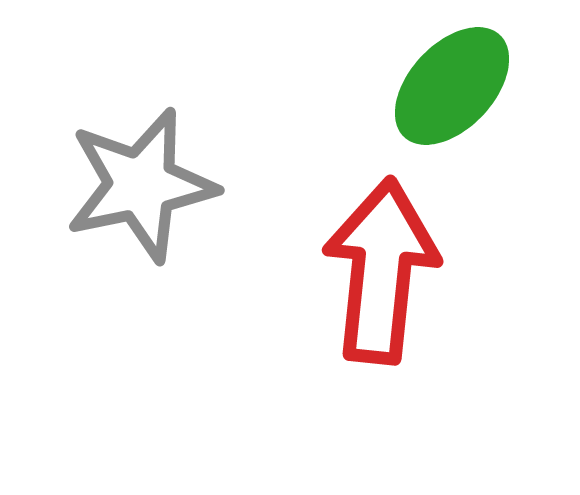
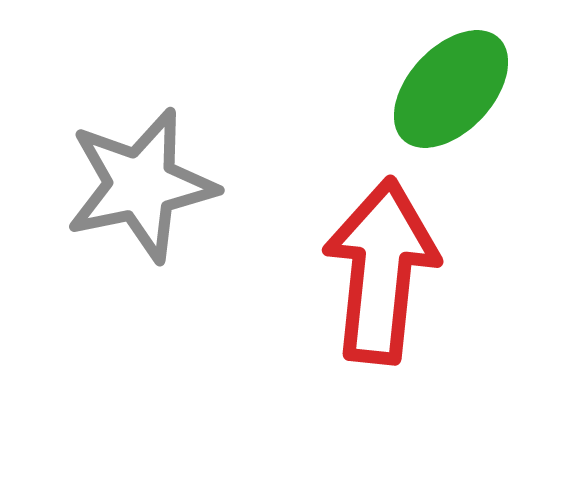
green ellipse: moved 1 px left, 3 px down
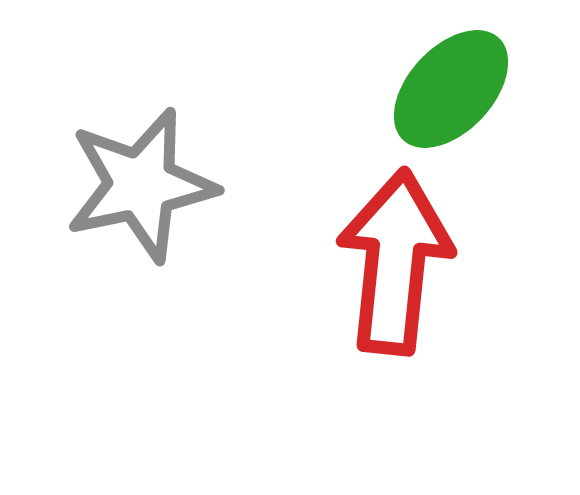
red arrow: moved 14 px right, 9 px up
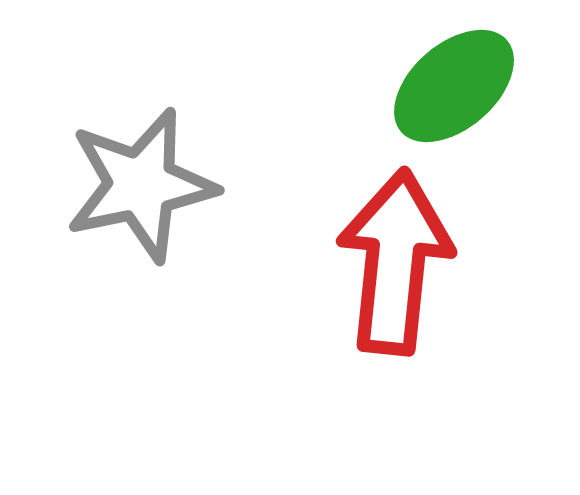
green ellipse: moved 3 px right, 3 px up; rotated 6 degrees clockwise
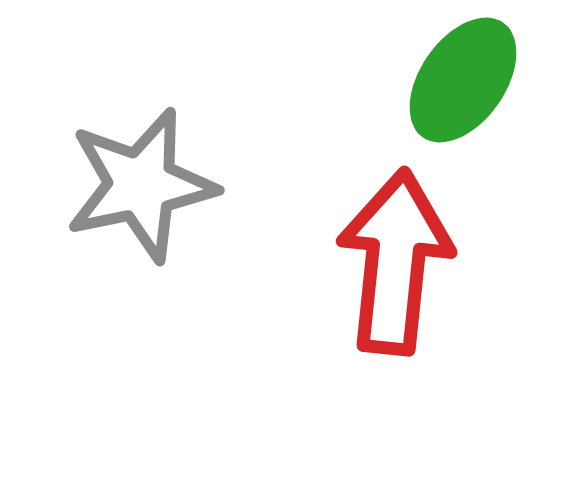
green ellipse: moved 9 px right, 6 px up; rotated 14 degrees counterclockwise
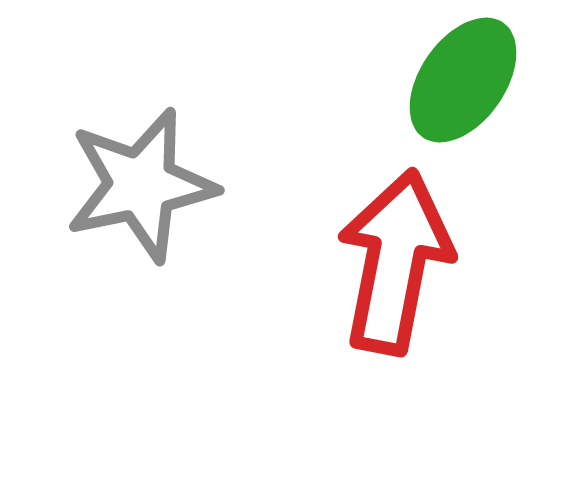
red arrow: rotated 5 degrees clockwise
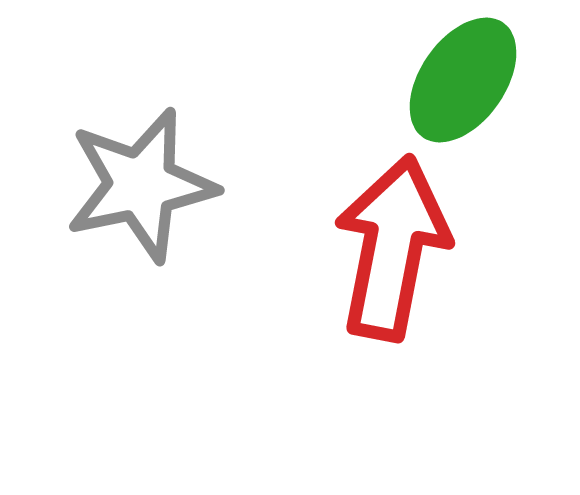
red arrow: moved 3 px left, 14 px up
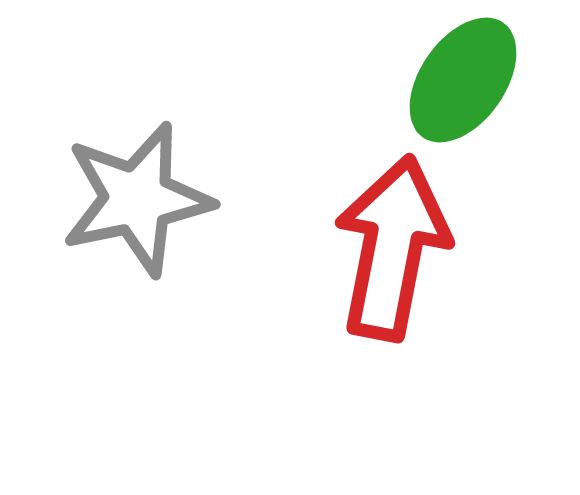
gray star: moved 4 px left, 14 px down
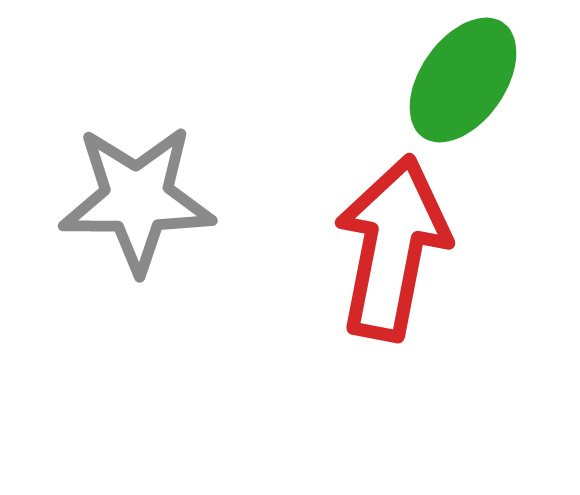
gray star: rotated 12 degrees clockwise
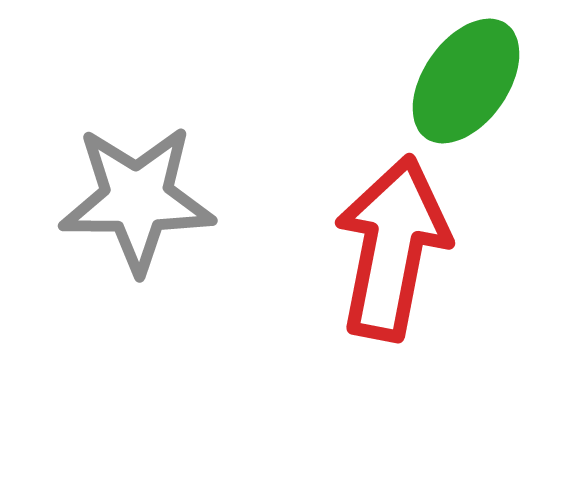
green ellipse: moved 3 px right, 1 px down
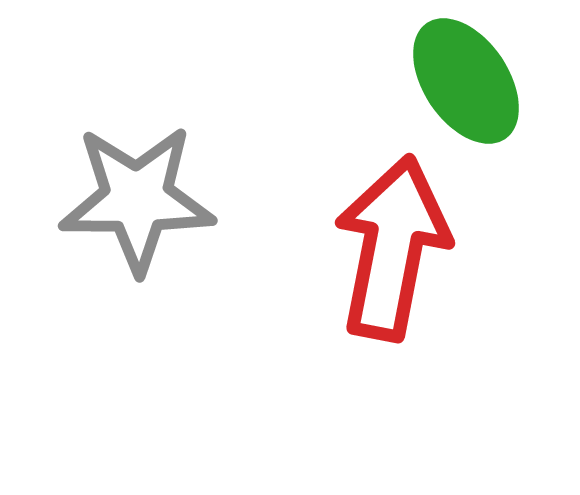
green ellipse: rotated 69 degrees counterclockwise
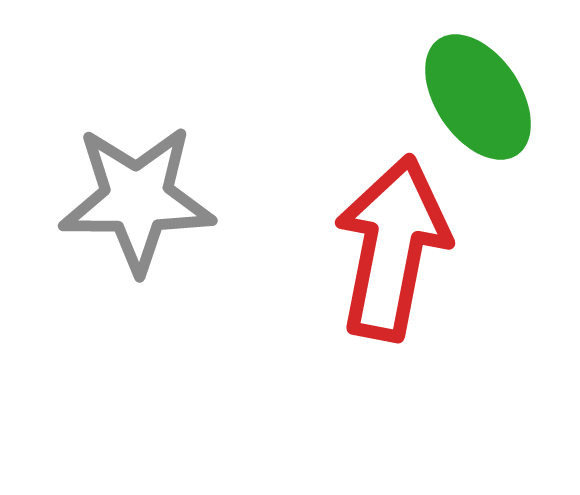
green ellipse: moved 12 px right, 16 px down
